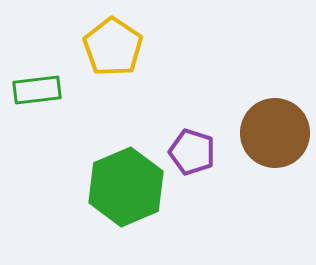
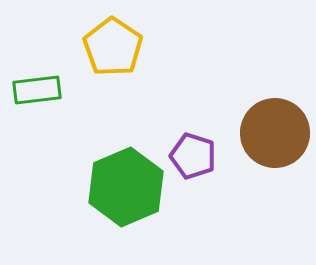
purple pentagon: moved 1 px right, 4 px down
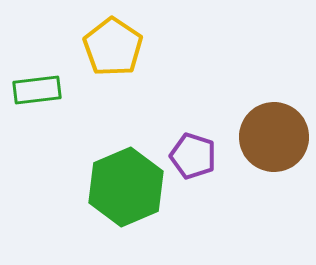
brown circle: moved 1 px left, 4 px down
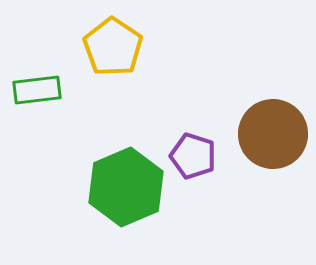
brown circle: moved 1 px left, 3 px up
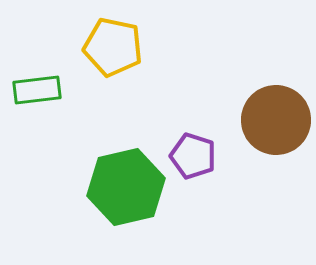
yellow pentagon: rotated 22 degrees counterclockwise
brown circle: moved 3 px right, 14 px up
green hexagon: rotated 10 degrees clockwise
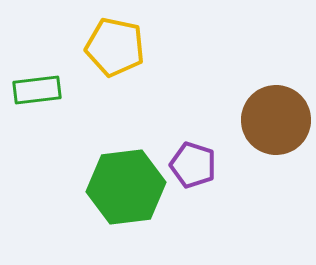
yellow pentagon: moved 2 px right
purple pentagon: moved 9 px down
green hexagon: rotated 6 degrees clockwise
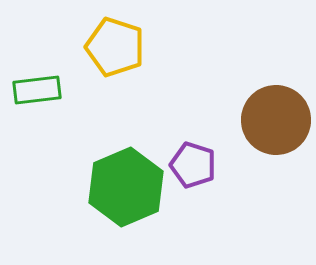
yellow pentagon: rotated 6 degrees clockwise
green hexagon: rotated 16 degrees counterclockwise
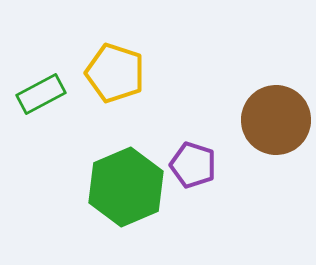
yellow pentagon: moved 26 px down
green rectangle: moved 4 px right, 4 px down; rotated 21 degrees counterclockwise
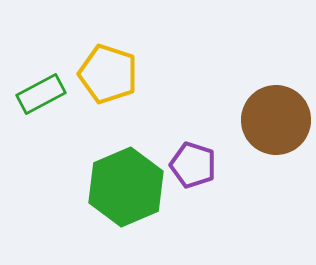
yellow pentagon: moved 7 px left, 1 px down
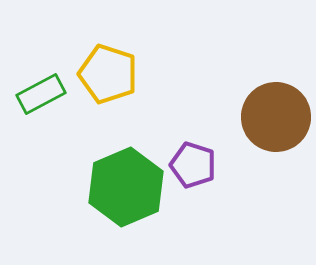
brown circle: moved 3 px up
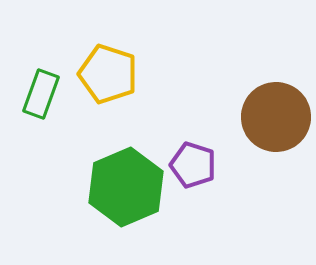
green rectangle: rotated 42 degrees counterclockwise
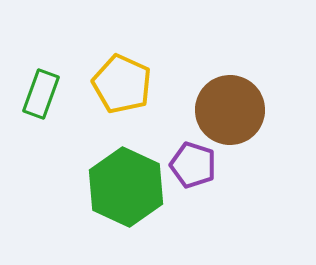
yellow pentagon: moved 14 px right, 10 px down; rotated 6 degrees clockwise
brown circle: moved 46 px left, 7 px up
green hexagon: rotated 12 degrees counterclockwise
